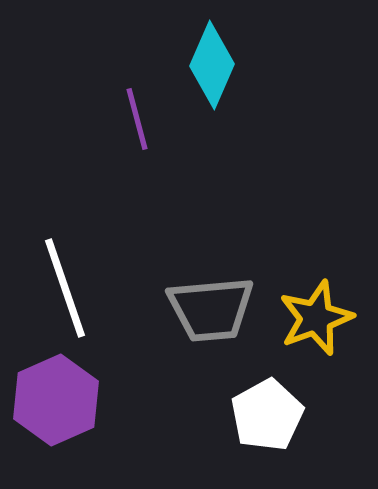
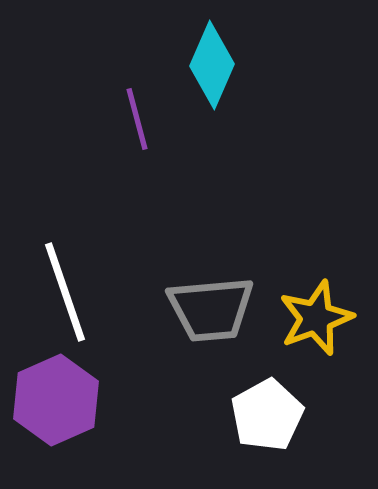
white line: moved 4 px down
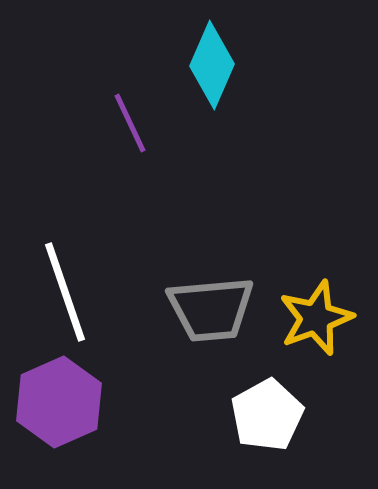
purple line: moved 7 px left, 4 px down; rotated 10 degrees counterclockwise
purple hexagon: moved 3 px right, 2 px down
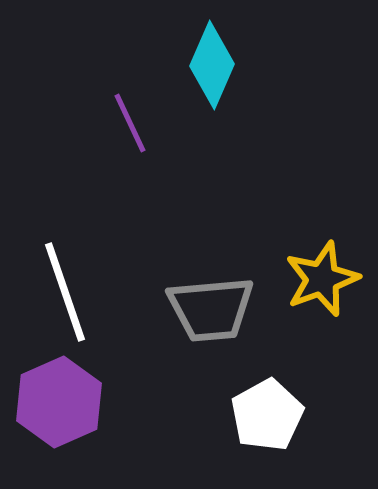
yellow star: moved 6 px right, 39 px up
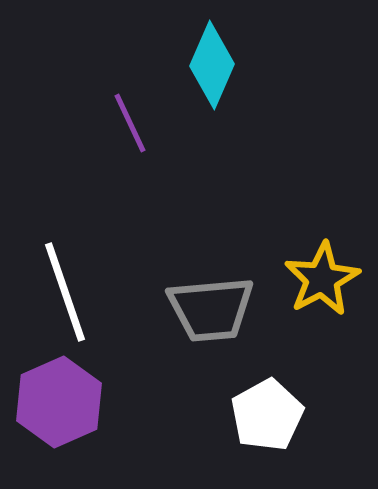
yellow star: rotated 8 degrees counterclockwise
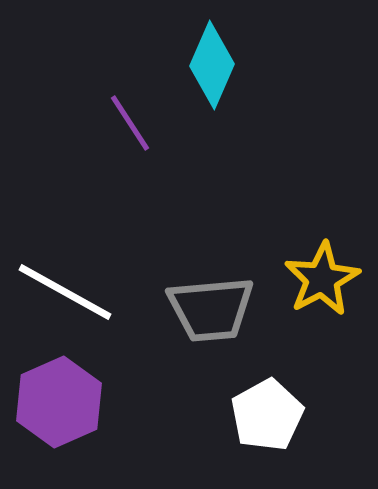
purple line: rotated 8 degrees counterclockwise
white line: rotated 42 degrees counterclockwise
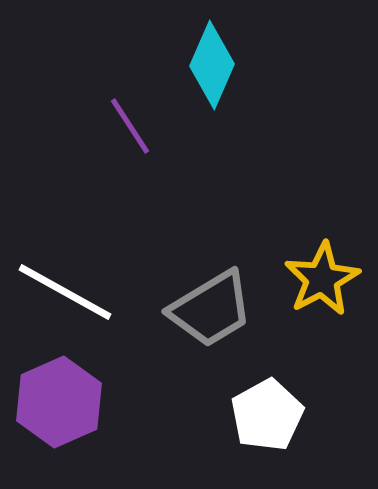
purple line: moved 3 px down
gray trapezoid: rotated 26 degrees counterclockwise
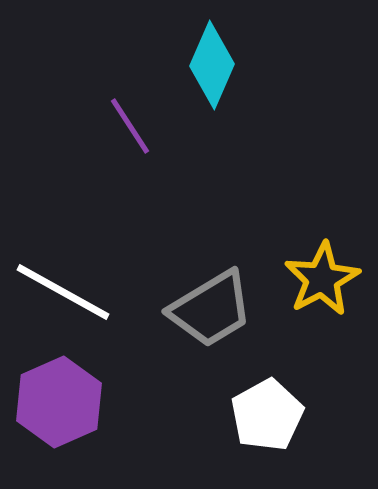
white line: moved 2 px left
